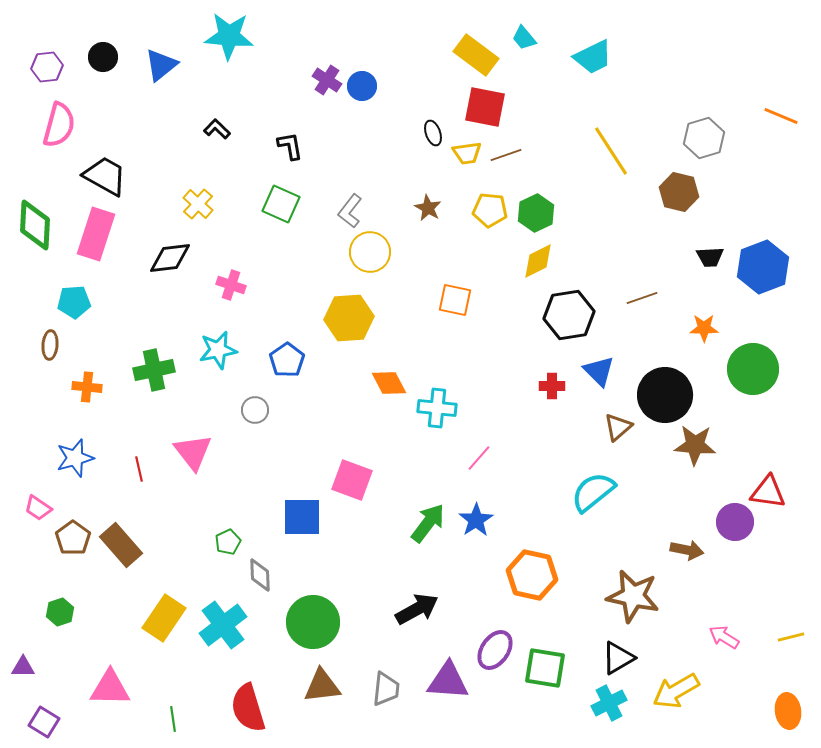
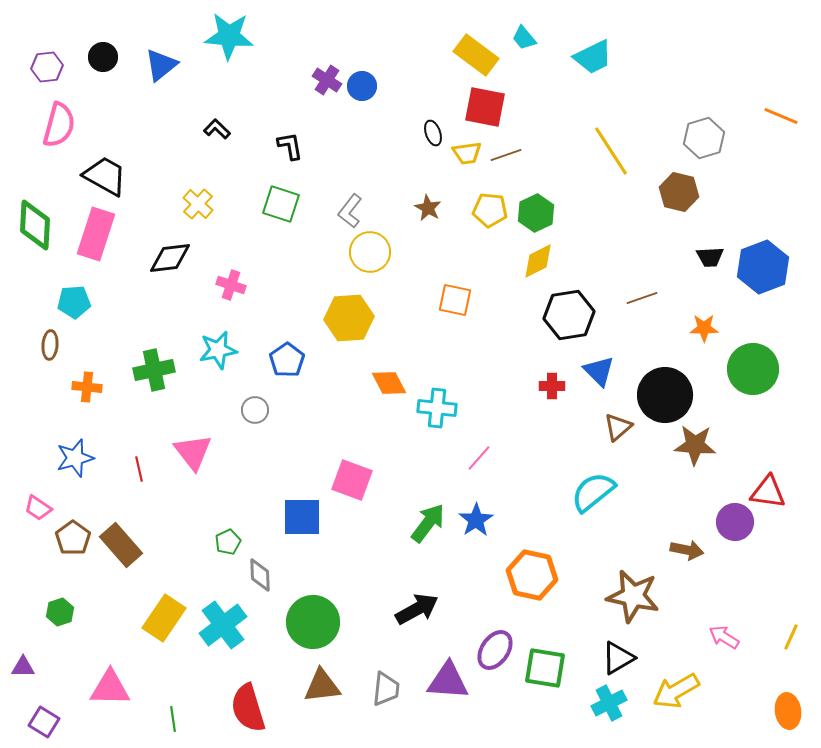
green square at (281, 204): rotated 6 degrees counterclockwise
yellow line at (791, 637): rotated 52 degrees counterclockwise
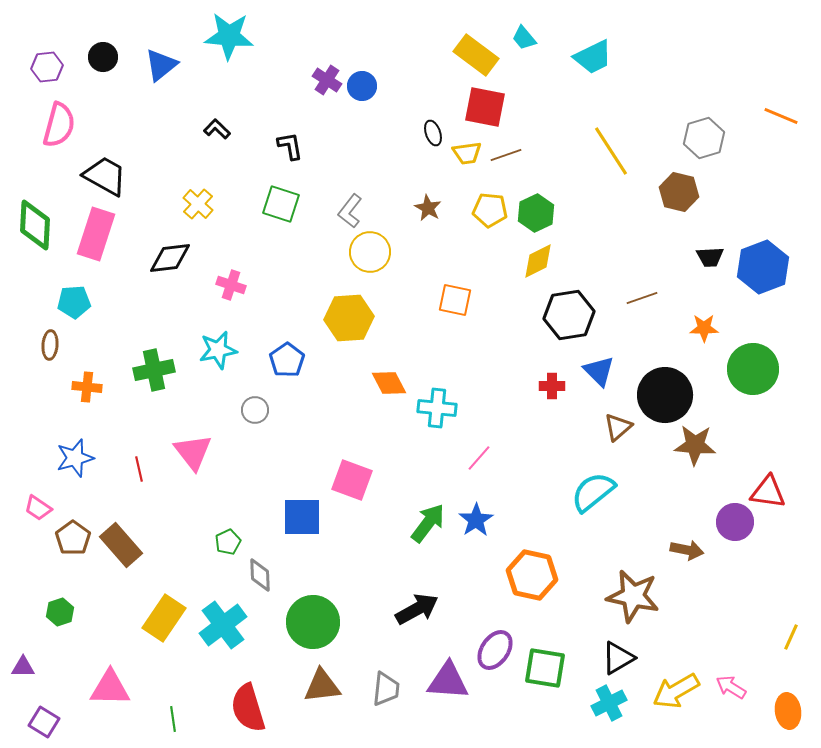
pink arrow at (724, 637): moved 7 px right, 50 px down
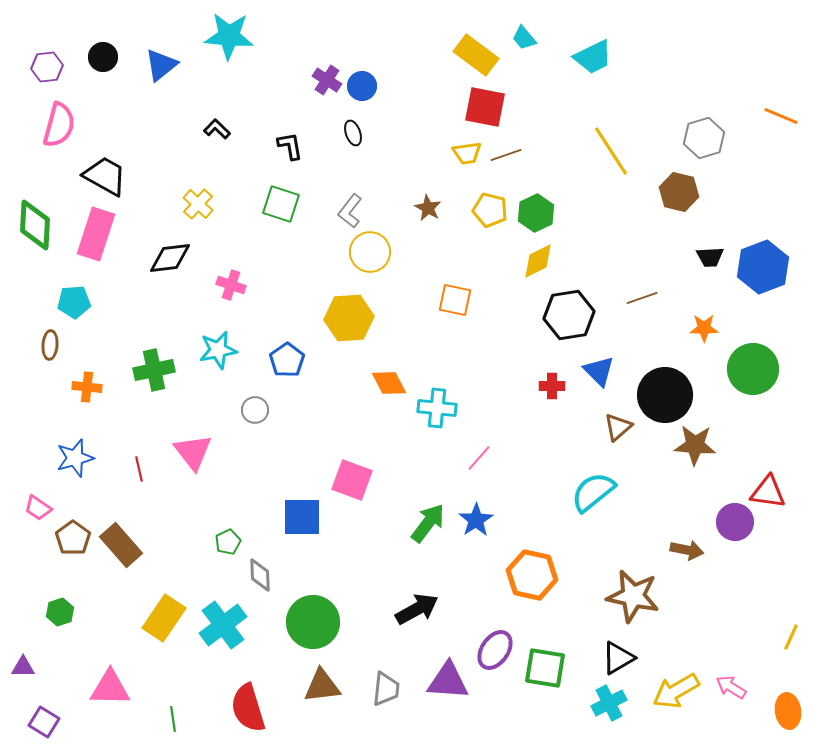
black ellipse at (433, 133): moved 80 px left
yellow pentagon at (490, 210): rotated 8 degrees clockwise
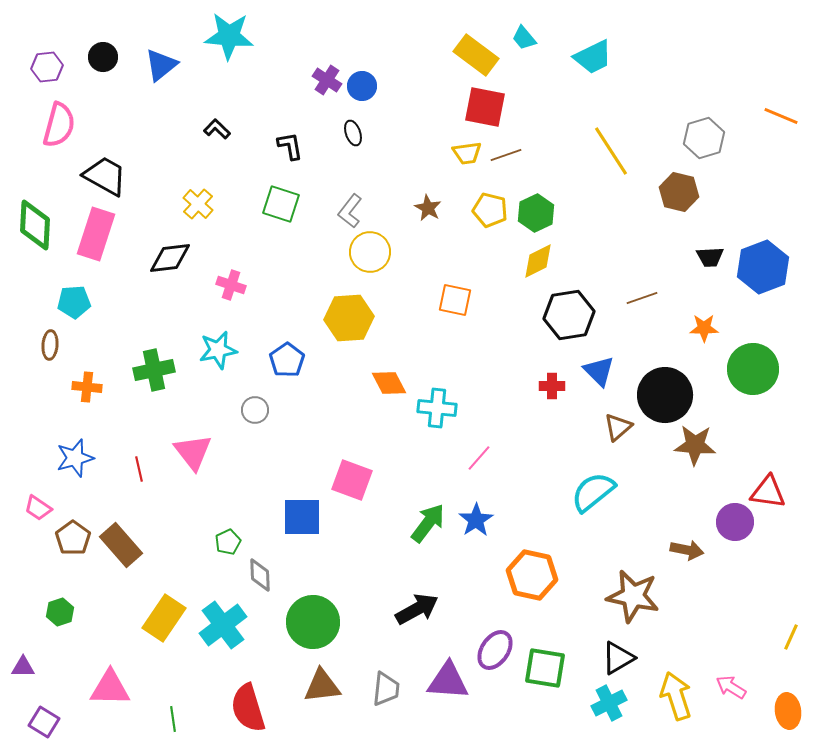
yellow arrow at (676, 691): moved 5 px down; rotated 102 degrees clockwise
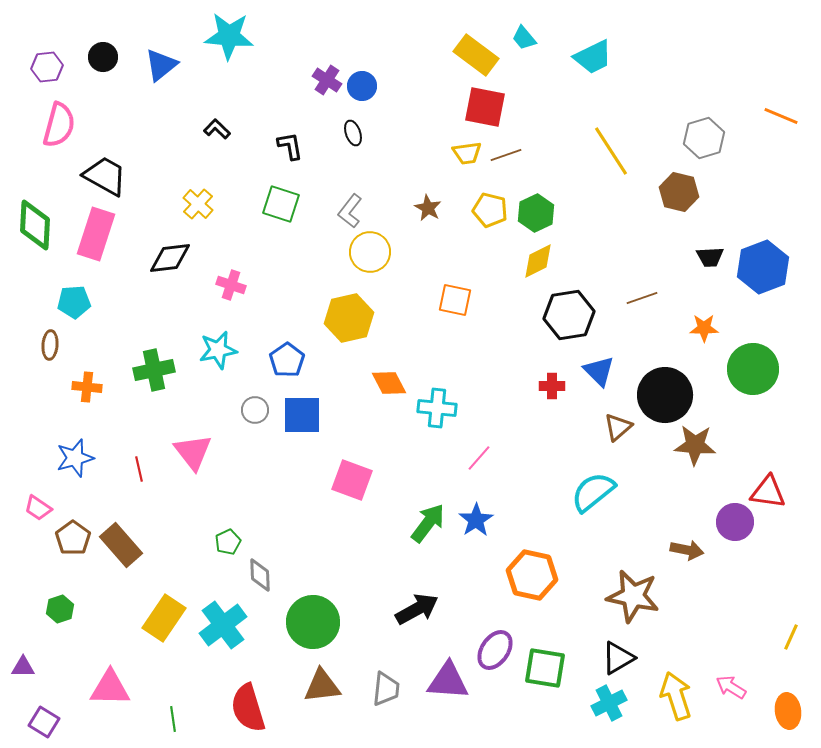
yellow hexagon at (349, 318): rotated 9 degrees counterclockwise
blue square at (302, 517): moved 102 px up
green hexagon at (60, 612): moved 3 px up
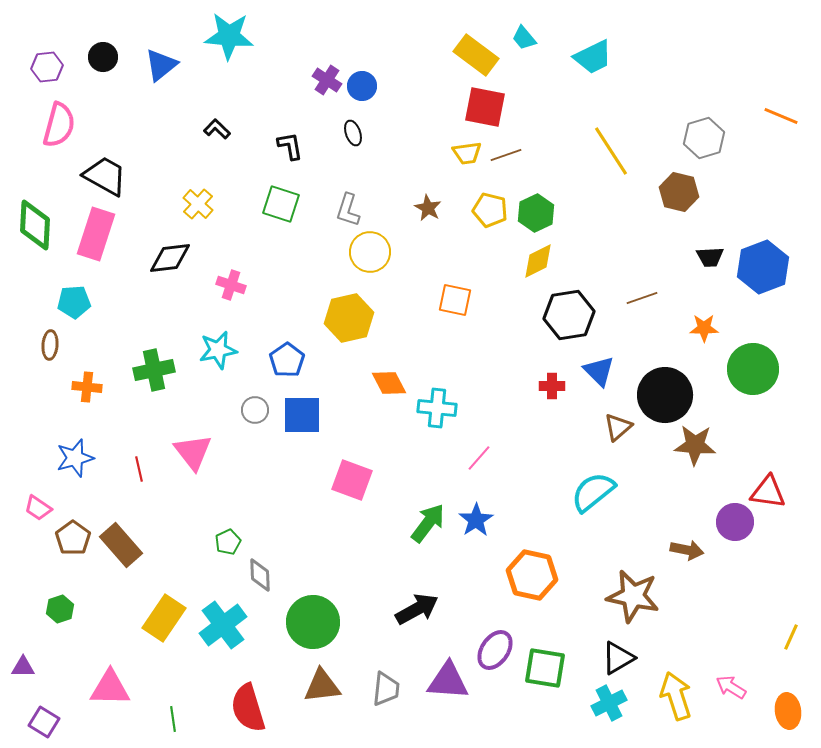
gray L-shape at (350, 211): moved 2 px left, 1 px up; rotated 20 degrees counterclockwise
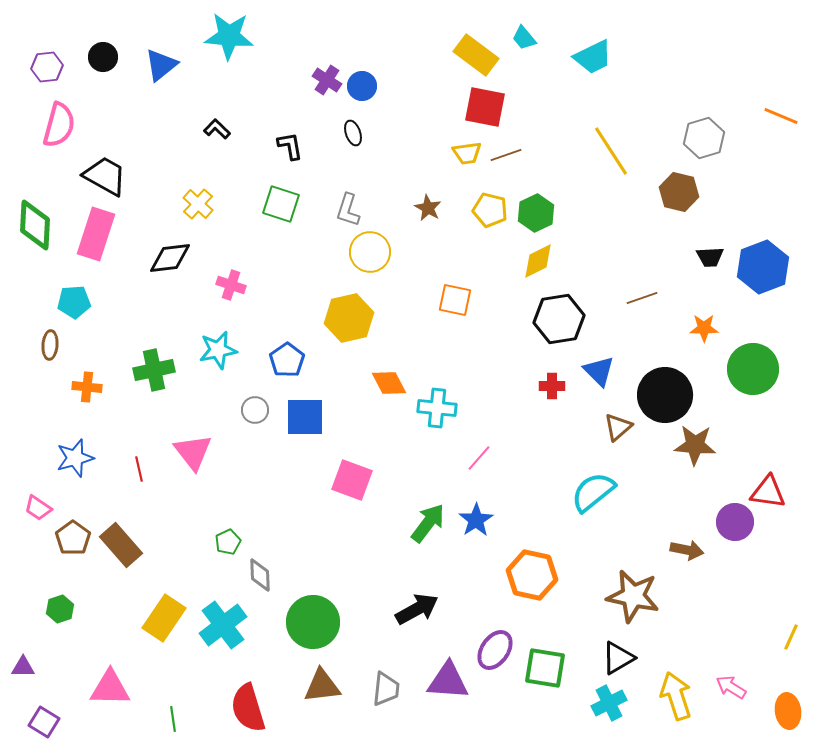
black hexagon at (569, 315): moved 10 px left, 4 px down
blue square at (302, 415): moved 3 px right, 2 px down
